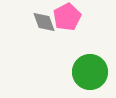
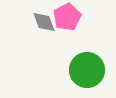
green circle: moved 3 px left, 2 px up
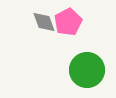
pink pentagon: moved 1 px right, 5 px down
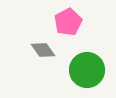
gray diamond: moved 1 px left, 28 px down; rotated 15 degrees counterclockwise
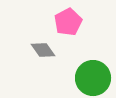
green circle: moved 6 px right, 8 px down
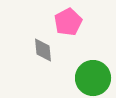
gray diamond: rotated 30 degrees clockwise
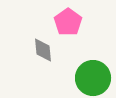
pink pentagon: rotated 8 degrees counterclockwise
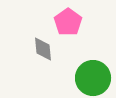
gray diamond: moved 1 px up
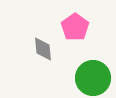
pink pentagon: moved 7 px right, 5 px down
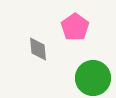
gray diamond: moved 5 px left
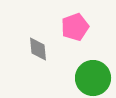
pink pentagon: rotated 16 degrees clockwise
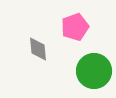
green circle: moved 1 px right, 7 px up
